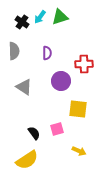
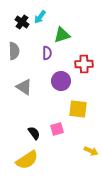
green triangle: moved 2 px right, 18 px down
yellow arrow: moved 12 px right
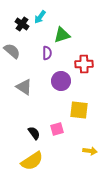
black cross: moved 2 px down
gray semicircle: moved 2 px left; rotated 48 degrees counterclockwise
yellow square: moved 1 px right, 1 px down
yellow arrow: moved 1 px left; rotated 16 degrees counterclockwise
yellow semicircle: moved 5 px right, 1 px down
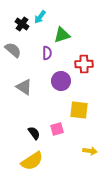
gray semicircle: moved 1 px right, 1 px up
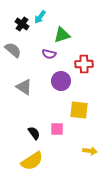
purple semicircle: moved 2 px right, 1 px down; rotated 104 degrees clockwise
pink square: rotated 16 degrees clockwise
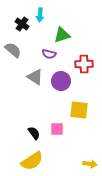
cyan arrow: moved 2 px up; rotated 32 degrees counterclockwise
gray triangle: moved 11 px right, 10 px up
yellow arrow: moved 13 px down
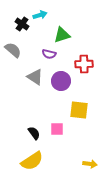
cyan arrow: rotated 112 degrees counterclockwise
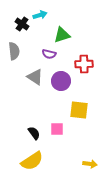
gray semicircle: moved 1 px right, 1 px down; rotated 42 degrees clockwise
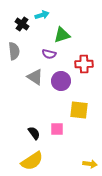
cyan arrow: moved 2 px right
